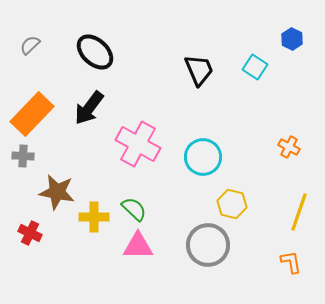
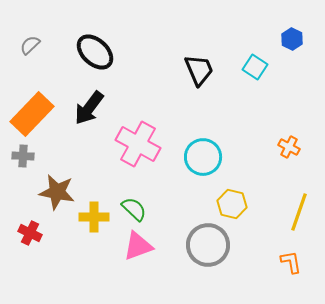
pink triangle: rotated 20 degrees counterclockwise
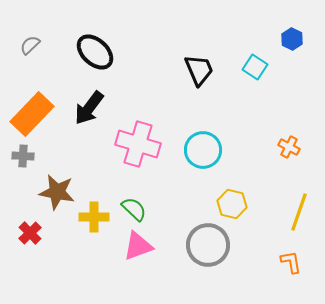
pink cross: rotated 12 degrees counterclockwise
cyan circle: moved 7 px up
red cross: rotated 20 degrees clockwise
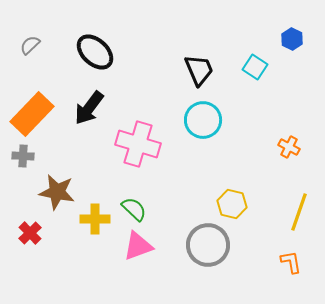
cyan circle: moved 30 px up
yellow cross: moved 1 px right, 2 px down
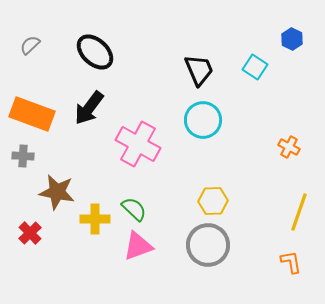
orange rectangle: rotated 66 degrees clockwise
pink cross: rotated 12 degrees clockwise
yellow hexagon: moved 19 px left, 3 px up; rotated 16 degrees counterclockwise
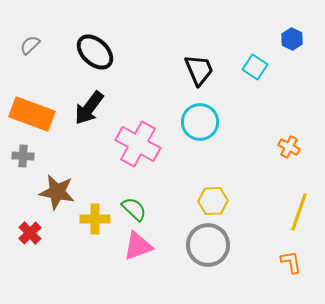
cyan circle: moved 3 px left, 2 px down
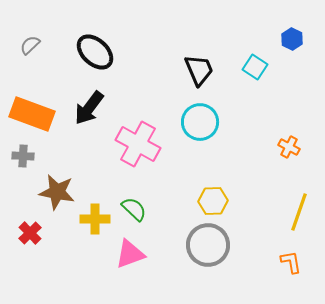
pink triangle: moved 8 px left, 8 px down
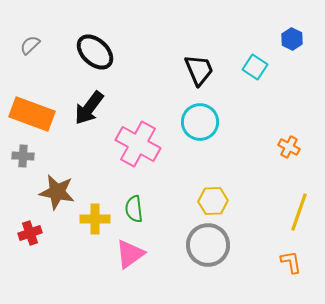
green semicircle: rotated 140 degrees counterclockwise
red cross: rotated 25 degrees clockwise
pink triangle: rotated 16 degrees counterclockwise
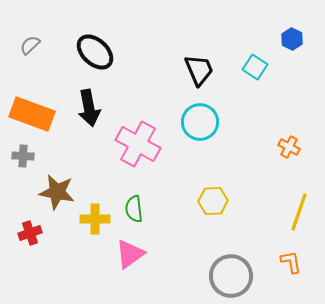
black arrow: rotated 48 degrees counterclockwise
gray circle: moved 23 px right, 31 px down
